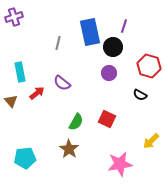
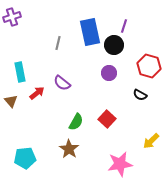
purple cross: moved 2 px left
black circle: moved 1 px right, 2 px up
red square: rotated 18 degrees clockwise
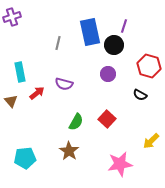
purple circle: moved 1 px left, 1 px down
purple semicircle: moved 2 px right, 1 px down; rotated 24 degrees counterclockwise
brown star: moved 2 px down
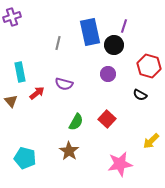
cyan pentagon: rotated 20 degrees clockwise
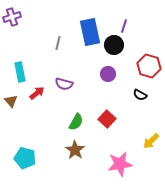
brown star: moved 6 px right, 1 px up
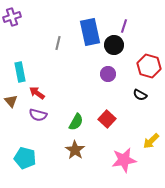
purple semicircle: moved 26 px left, 31 px down
red arrow: rotated 105 degrees counterclockwise
pink star: moved 4 px right, 4 px up
